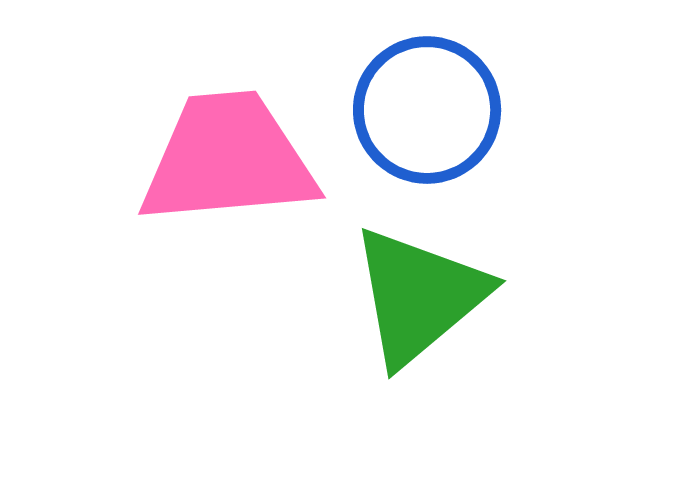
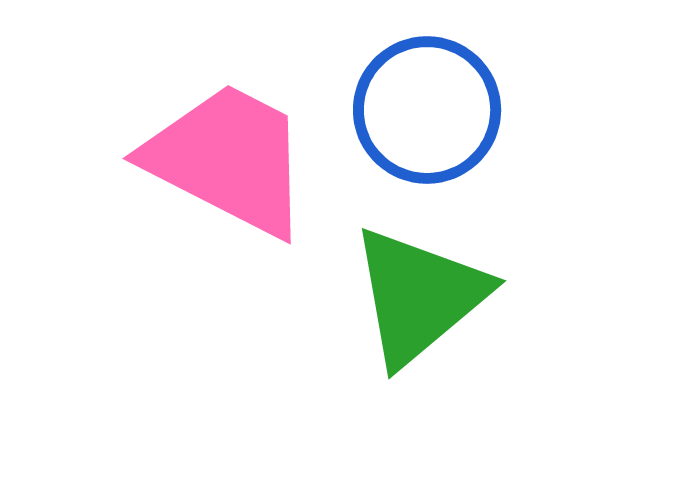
pink trapezoid: rotated 32 degrees clockwise
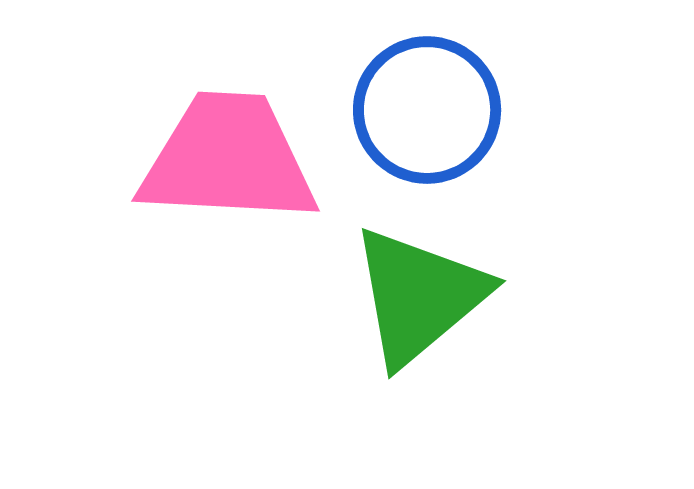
pink trapezoid: rotated 24 degrees counterclockwise
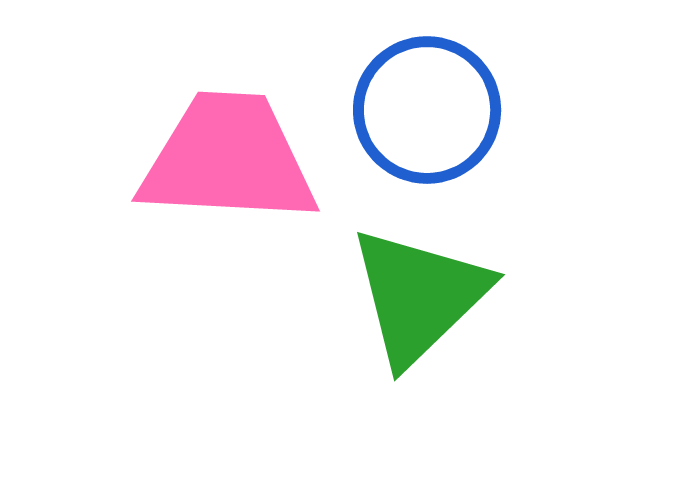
green triangle: rotated 4 degrees counterclockwise
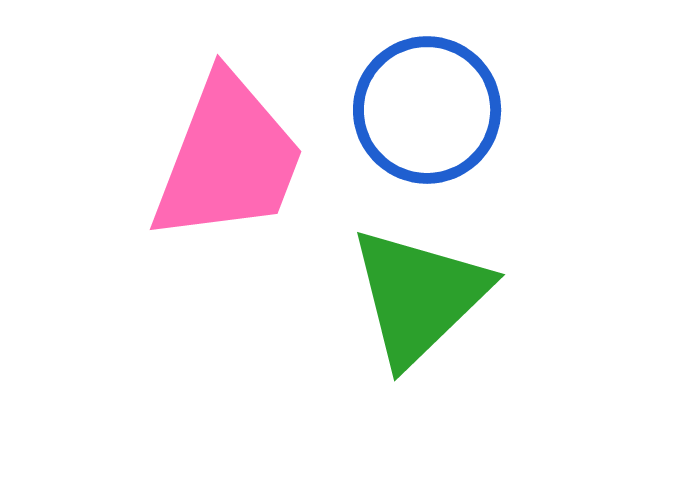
pink trapezoid: rotated 108 degrees clockwise
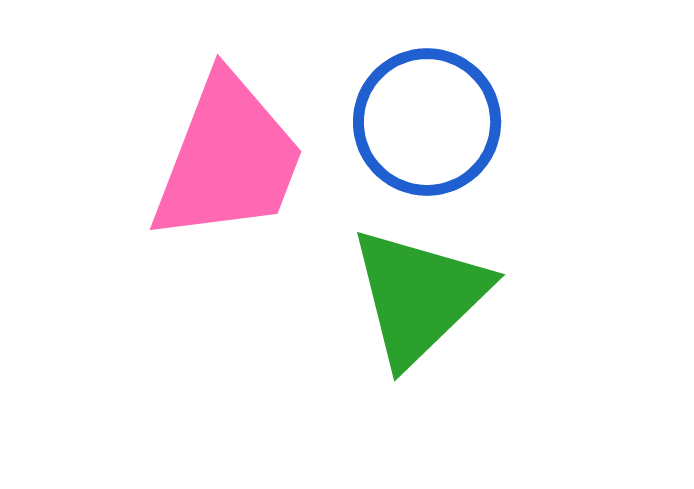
blue circle: moved 12 px down
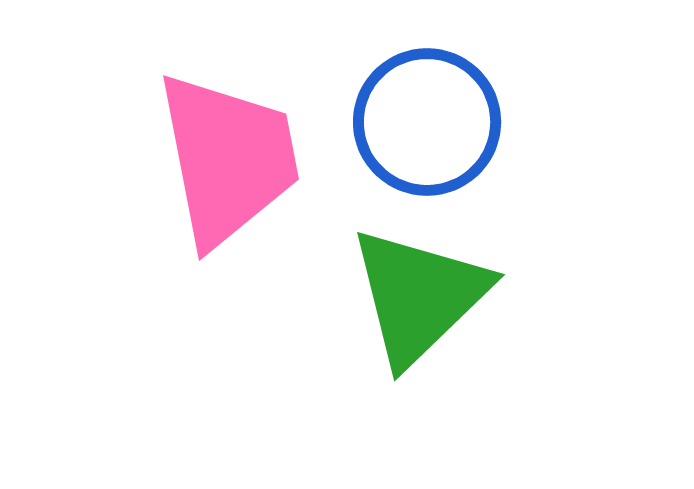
pink trapezoid: rotated 32 degrees counterclockwise
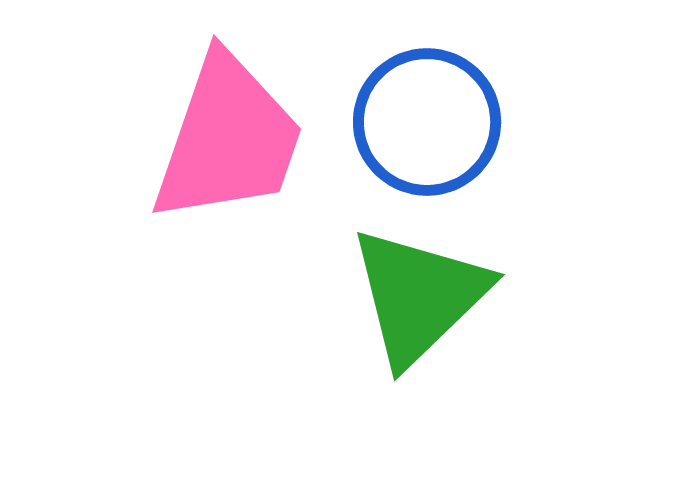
pink trapezoid: moved 20 px up; rotated 30 degrees clockwise
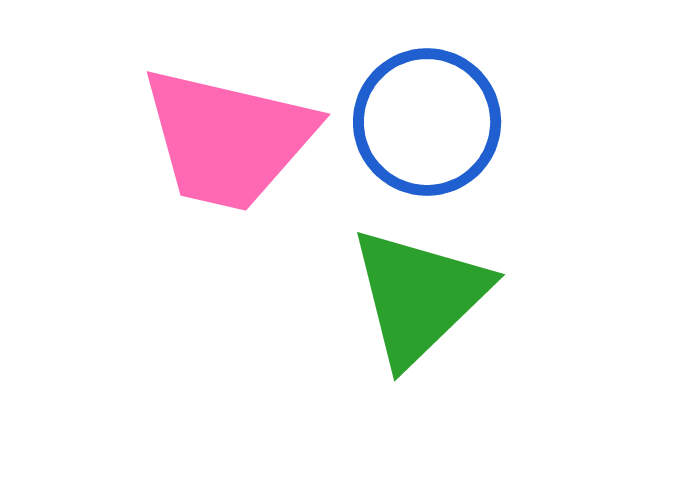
pink trapezoid: rotated 84 degrees clockwise
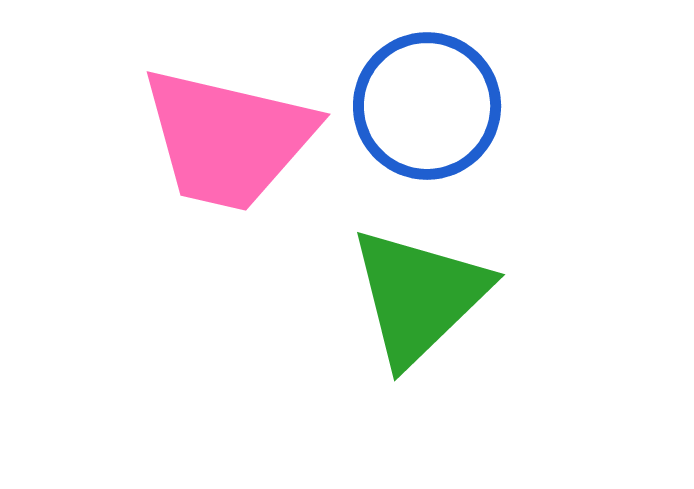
blue circle: moved 16 px up
